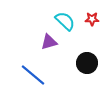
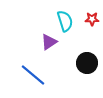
cyan semicircle: rotated 30 degrees clockwise
purple triangle: rotated 18 degrees counterclockwise
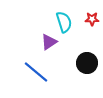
cyan semicircle: moved 1 px left, 1 px down
blue line: moved 3 px right, 3 px up
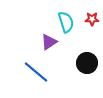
cyan semicircle: moved 2 px right
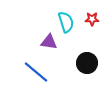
purple triangle: rotated 42 degrees clockwise
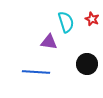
red star: rotated 24 degrees clockwise
black circle: moved 1 px down
blue line: rotated 36 degrees counterclockwise
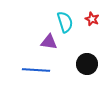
cyan semicircle: moved 1 px left
blue line: moved 2 px up
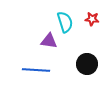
red star: rotated 16 degrees counterclockwise
purple triangle: moved 1 px up
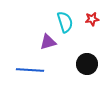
red star: rotated 16 degrees counterclockwise
purple triangle: moved 1 px left, 1 px down; rotated 24 degrees counterclockwise
blue line: moved 6 px left
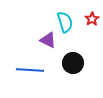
red star: rotated 24 degrees counterclockwise
purple triangle: moved 2 px up; rotated 42 degrees clockwise
black circle: moved 14 px left, 1 px up
